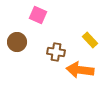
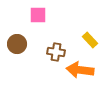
pink square: rotated 24 degrees counterclockwise
brown circle: moved 2 px down
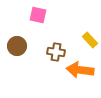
pink square: rotated 12 degrees clockwise
brown circle: moved 2 px down
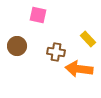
yellow rectangle: moved 2 px left, 1 px up
orange arrow: moved 1 px left, 1 px up
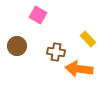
pink square: rotated 18 degrees clockwise
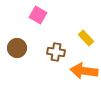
yellow rectangle: moved 2 px left, 1 px up
brown circle: moved 2 px down
orange arrow: moved 5 px right, 2 px down
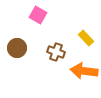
brown cross: rotated 12 degrees clockwise
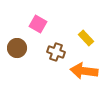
pink square: moved 9 px down
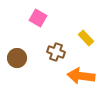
pink square: moved 6 px up
brown circle: moved 10 px down
orange arrow: moved 3 px left, 5 px down
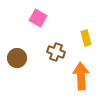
yellow rectangle: rotated 28 degrees clockwise
orange arrow: rotated 80 degrees clockwise
